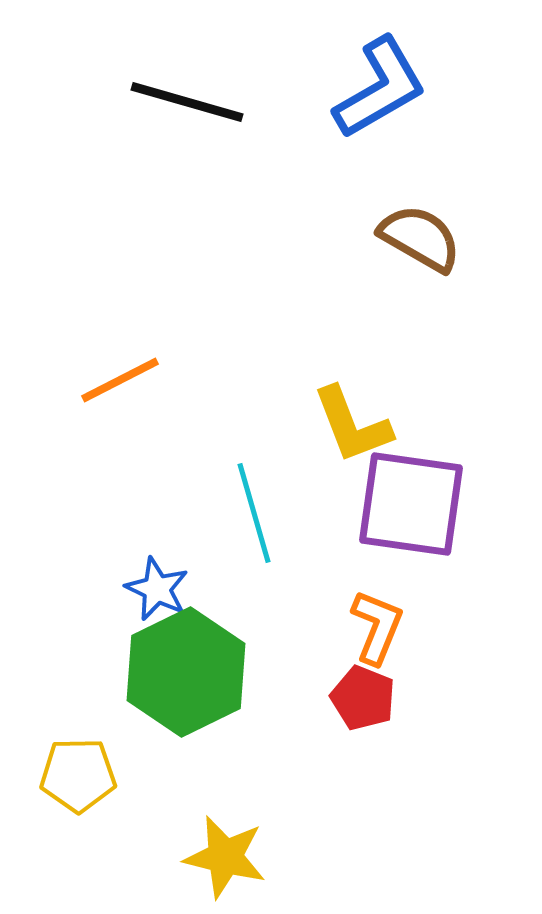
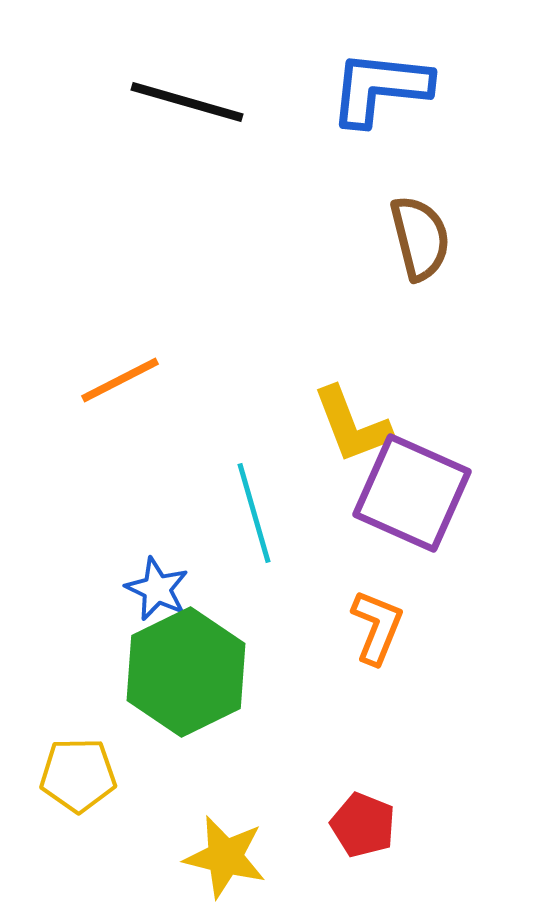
blue L-shape: rotated 144 degrees counterclockwise
brown semicircle: rotated 46 degrees clockwise
purple square: moved 1 px right, 11 px up; rotated 16 degrees clockwise
red pentagon: moved 127 px down
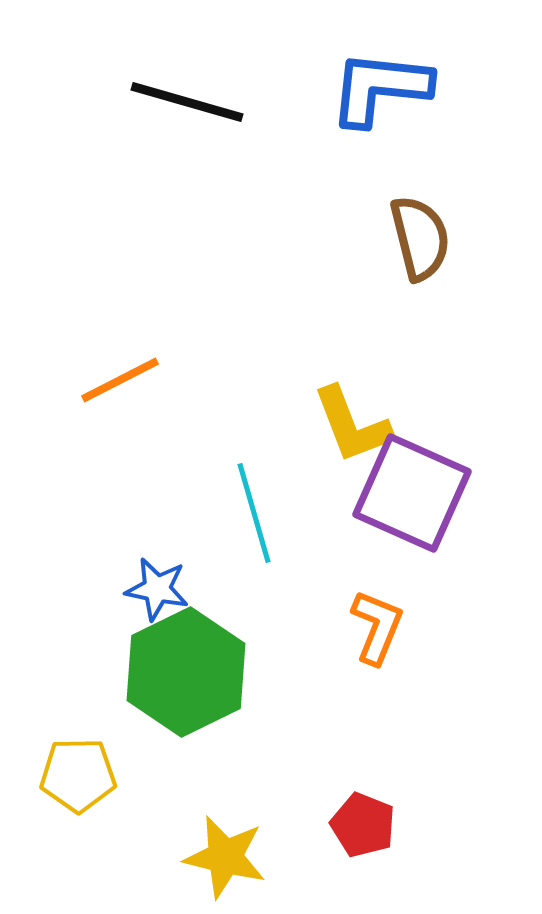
blue star: rotated 14 degrees counterclockwise
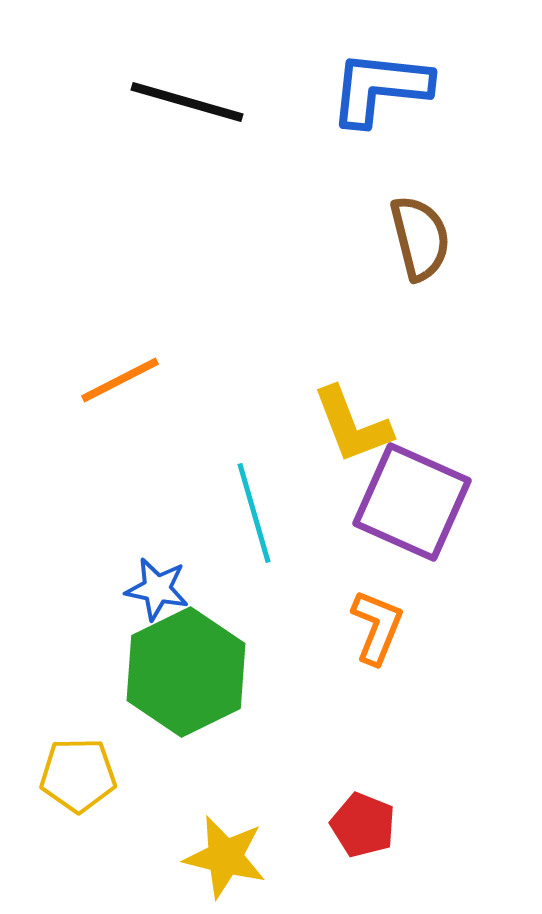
purple square: moved 9 px down
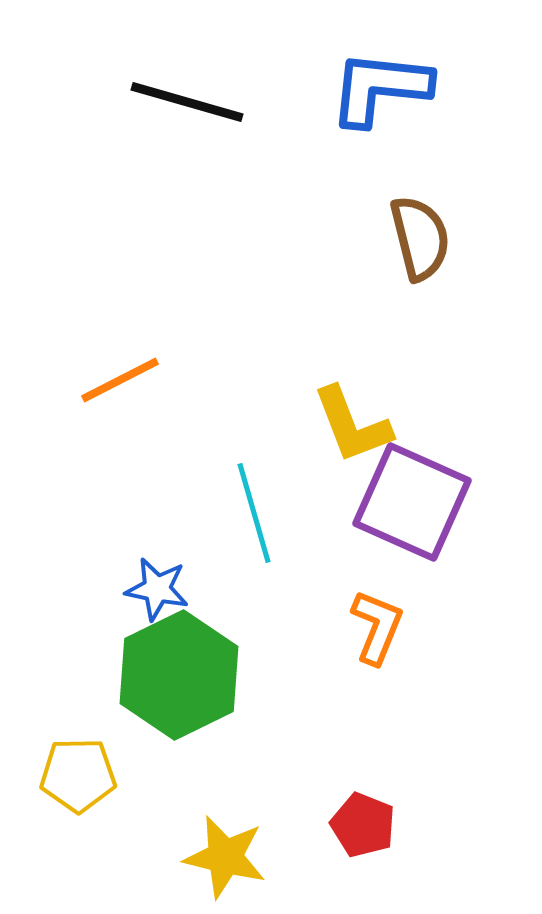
green hexagon: moved 7 px left, 3 px down
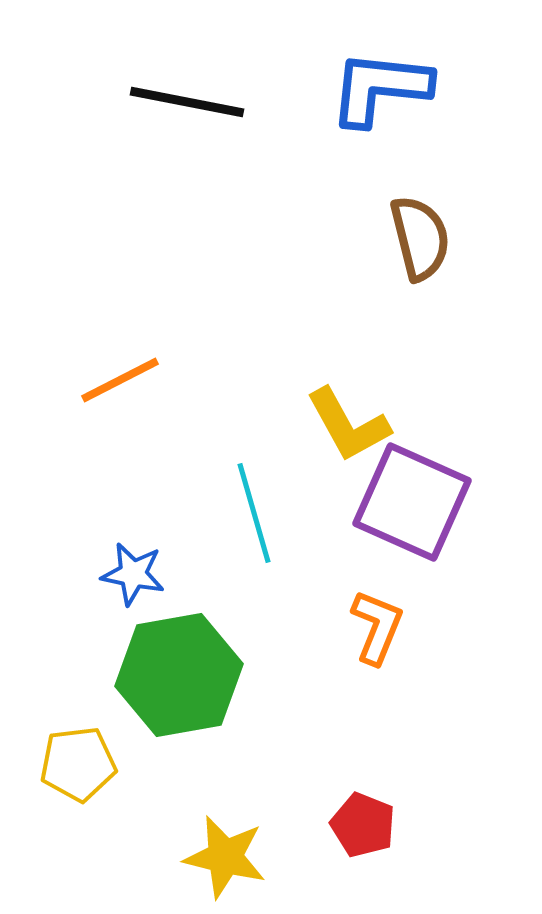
black line: rotated 5 degrees counterclockwise
yellow L-shape: moved 4 px left; rotated 8 degrees counterclockwise
blue star: moved 24 px left, 15 px up
green hexagon: rotated 16 degrees clockwise
yellow pentagon: moved 11 px up; rotated 6 degrees counterclockwise
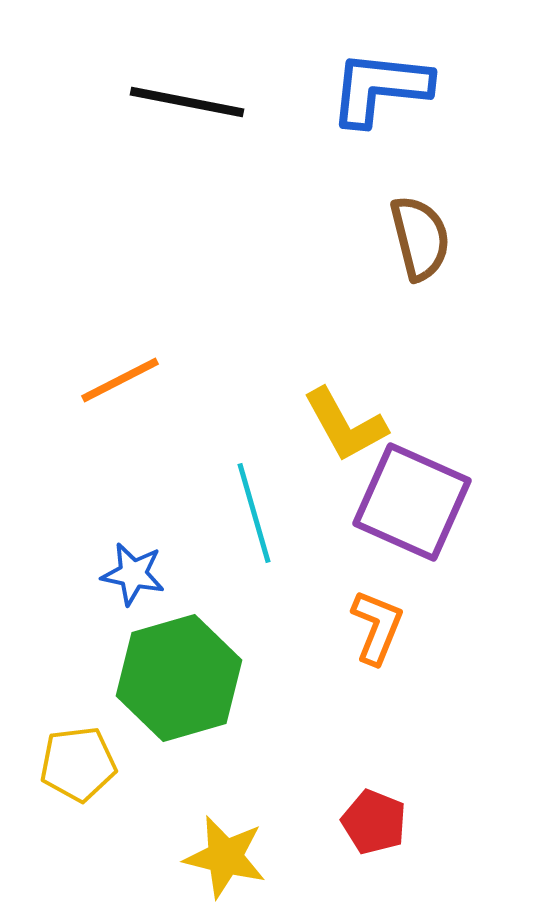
yellow L-shape: moved 3 px left
green hexagon: moved 3 px down; rotated 6 degrees counterclockwise
red pentagon: moved 11 px right, 3 px up
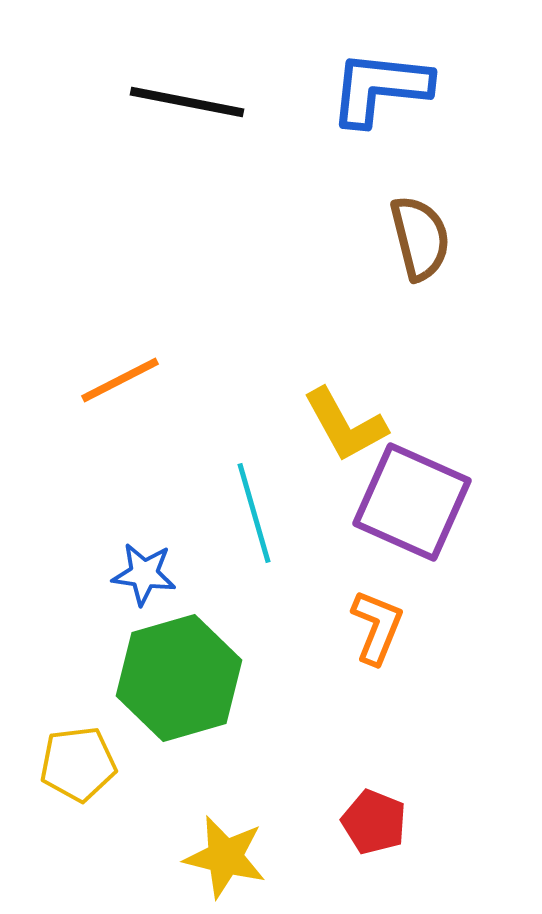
blue star: moved 11 px right; rotated 4 degrees counterclockwise
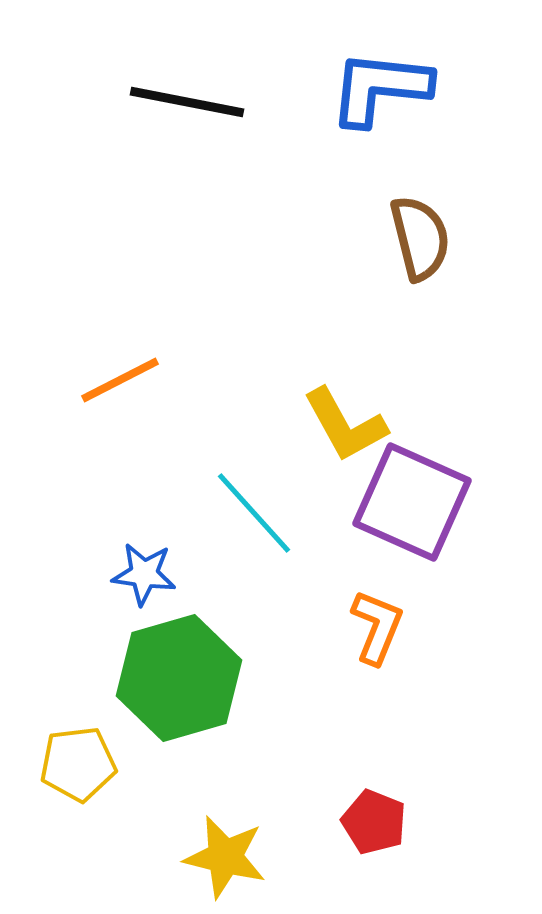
cyan line: rotated 26 degrees counterclockwise
